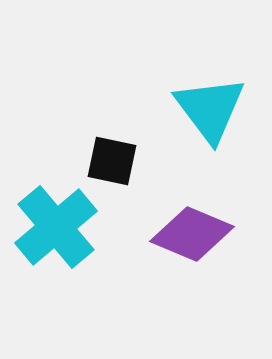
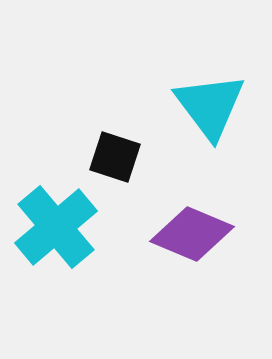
cyan triangle: moved 3 px up
black square: moved 3 px right, 4 px up; rotated 6 degrees clockwise
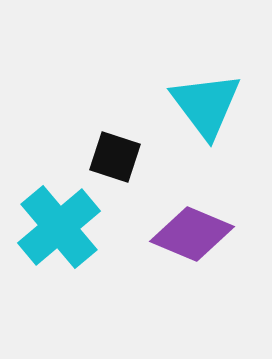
cyan triangle: moved 4 px left, 1 px up
cyan cross: moved 3 px right
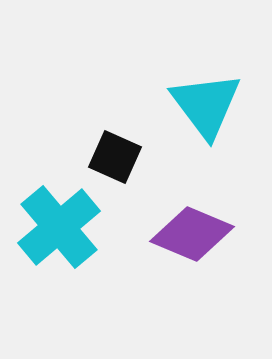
black square: rotated 6 degrees clockwise
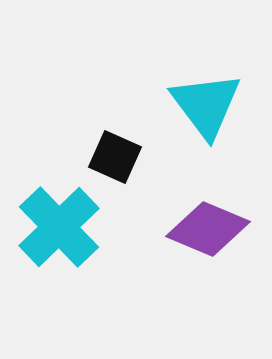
cyan cross: rotated 4 degrees counterclockwise
purple diamond: moved 16 px right, 5 px up
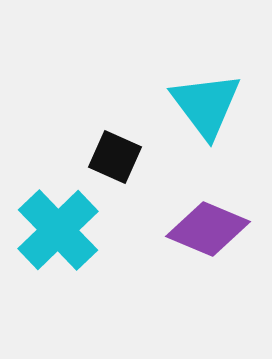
cyan cross: moved 1 px left, 3 px down
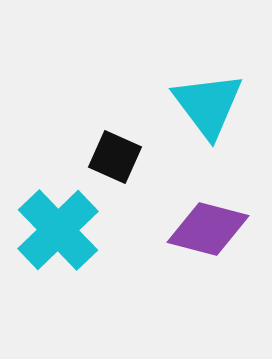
cyan triangle: moved 2 px right
purple diamond: rotated 8 degrees counterclockwise
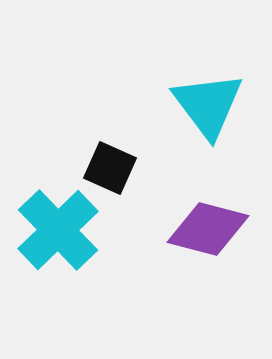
black square: moved 5 px left, 11 px down
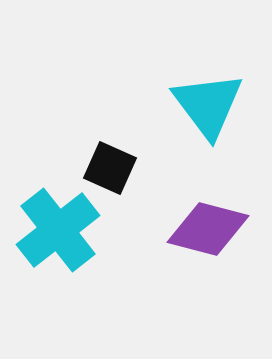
cyan cross: rotated 6 degrees clockwise
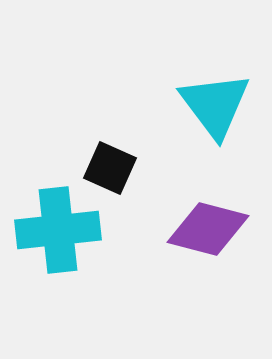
cyan triangle: moved 7 px right
cyan cross: rotated 32 degrees clockwise
